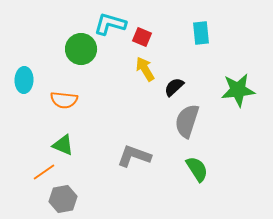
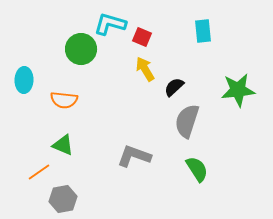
cyan rectangle: moved 2 px right, 2 px up
orange line: moved 5 px left
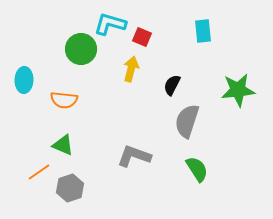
yellow arrow: moved 14 px left; rotated 45 degrees clockwise
black semicircle: moved 2 px left, 2 px up; rotated 20 degrees counterclockwise
gray hexagon: moved 7 px right, 11 px up; rotated 8 degrees counterclockwise
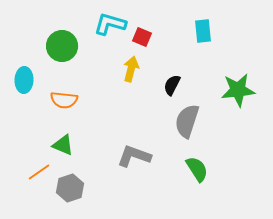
green circle: moved 19 px left, 3 px up
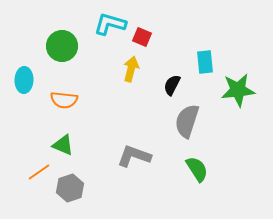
cyan rectangle: moved 2 px right, 31 px down
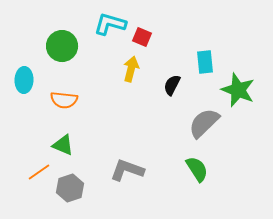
green star: rotated 28 degrees clockwise
gray semicircle: moved 17 px right, 2 px down; rotated 28 degrees clockwise
gray L-shape: moved 7 px left, 14 px down
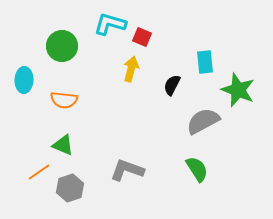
gray semicircle: moved 1 px left, 2 px up; rotated 16 degrees clockwise
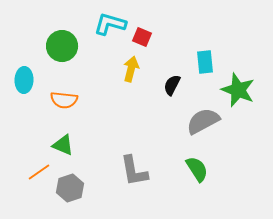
gray L-shape: moved 7 px right, 1 px down; rotated 120 degrees counterclockwise
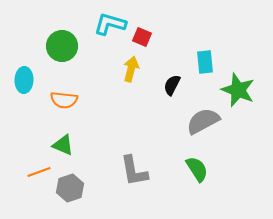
orange line: rotated 15 degrees clockwise
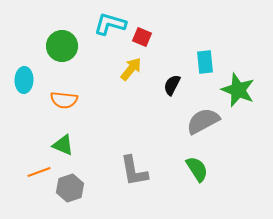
yellow arrow: rotated 25 degrees clockwise
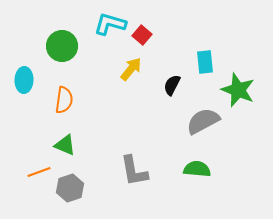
red square: moved 2 px up; rotated 18 degrees clockwise
orange semicircle: rotated 88 degrees counterclockwise
green triangle: moved 2 px right
green semicircle: rotated 52 degrees counterclockwise
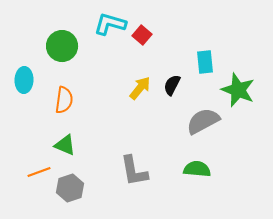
yellow arrow: moved 9 px right, 19 px down
